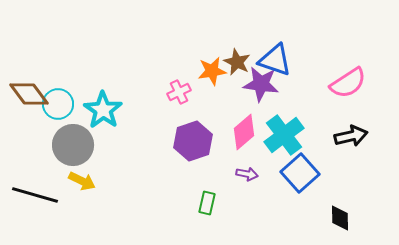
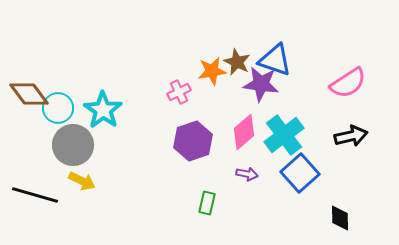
cyan circle: moved 4 px down
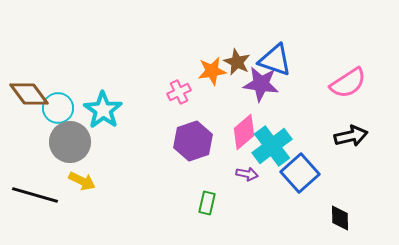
cyan cross: moved 12 px left, 11 px down
gray circle: moved 3 px left, 3 px up
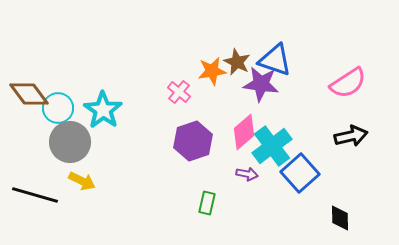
pink cross: rotated 25 degrees counterclockwise
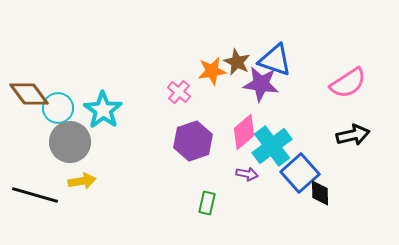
black arrow: moved 2 px right, 1 px up
yellow arrow: rotated 36 degrees counterclockwise
black diamond: moved 20 px left, 25 px up
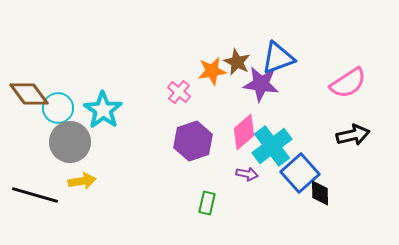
blue triangle: moved 3 px right, 2 px up; rotated 39 degrees counterclockwise
